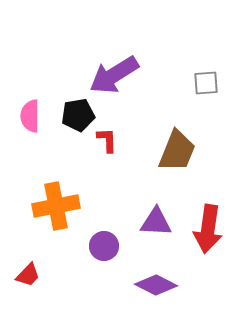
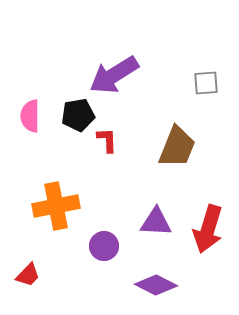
brown trapezoid: moved 4 px up
red arrow: rotated 9 degrees clockwise
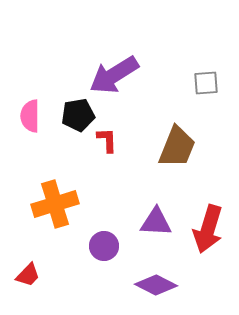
orange cross: moved 1 px left, 2 px up; rotated 6 degrees counterclockwise
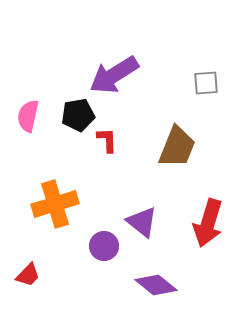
pink semicircle: moved 2 px left; rotated 12 degrees clockwise
purple triangle: moved 14 px left; rotated 36 degrees clockwise
red arrow: moved 6 px up
purple diamond: rotated 12 degrees clockwise
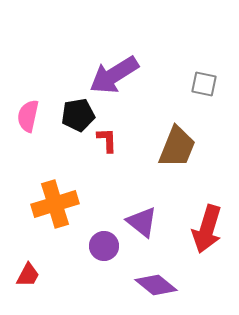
gray square: moved 2 px left, 1 px down; rotated 16 degrees clockwise
red arrow: moved 1 px left, 6 px down
red trapezoid: rotated 16 degrees counterclockwise
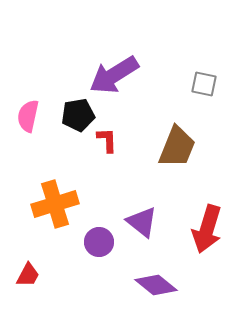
purple circle: moved 5 px left, 4 px up
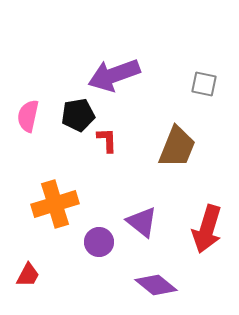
purple arrow: rotated 12 degrees clockwise
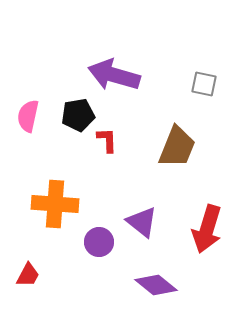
purple arrow: rotated 36 degrees clockwise
orange cross: rotated 21 degrees clockwise
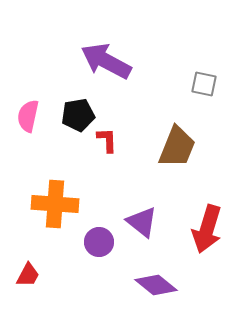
purple arrow: moved 8 px left, 14 px up; rotated 12 degrees clockwise
